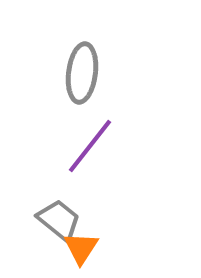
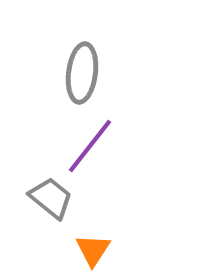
gray trapezoid: moved 8 px left, 22 px up
orange triangle: moved 12 px right, 2 px down
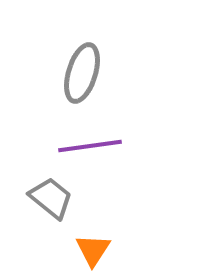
gray ellipse: rotated 10 degrees clockwise
purple line: rotated 44 degrees clockwise
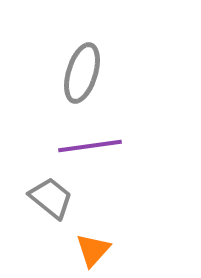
orange triangle: rotated 9 degrees clockwise
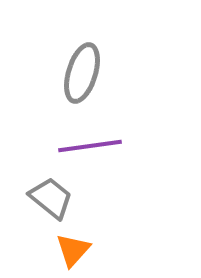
orange triangle: moved 20 px left
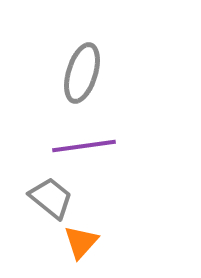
purple line: moved 6 px left
orange triangle: moved 8 px right, 8 px up
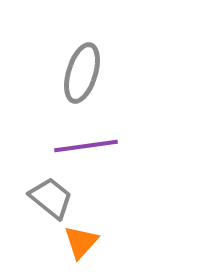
purple line: moved 2 px right
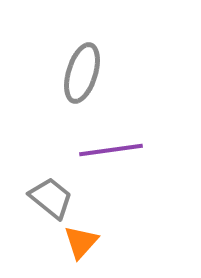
purple line: moved 25 px right, 4 px down
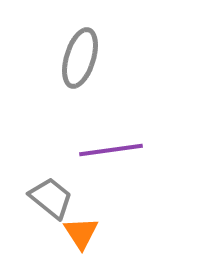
gray ellipse: moved 2 px left, 15 px up
orange triangle: moved 9 px up; rotated 15 degrees counterclockwise
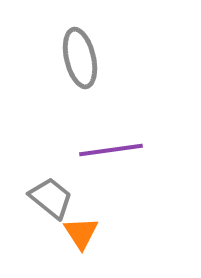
gray ellipse: rotated 30 degrees counterclockwise
